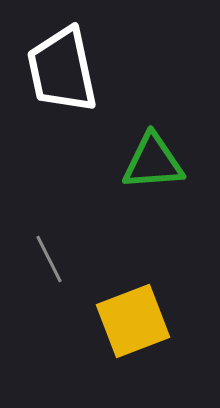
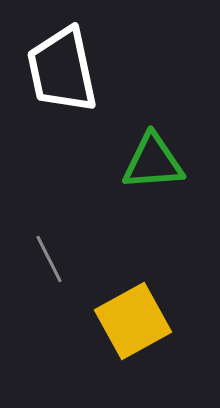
yellow square: rotated 8 degrees counterclockwise
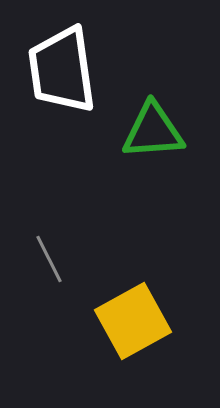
white trapezoid: rotated 4 degrees clockwise
green triangle: moved 31 px up
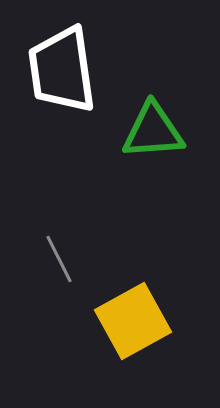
gray line: moved 10 px right
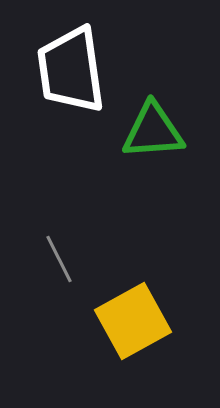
white trapezoid: moved 9 px right
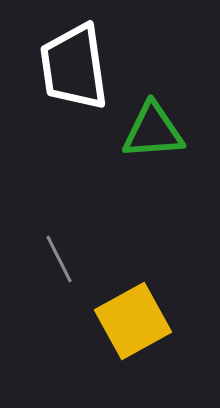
white trapezoid: moved 3 px right, 3 px up
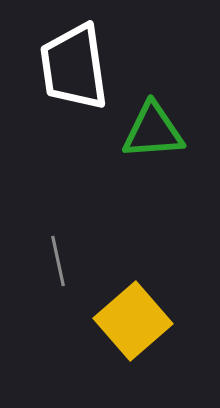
gray line: moved 1 px left, 2 px down; rotated 15 degrees clockwise
yellow square: rotated 12 degrees counterclockwise
